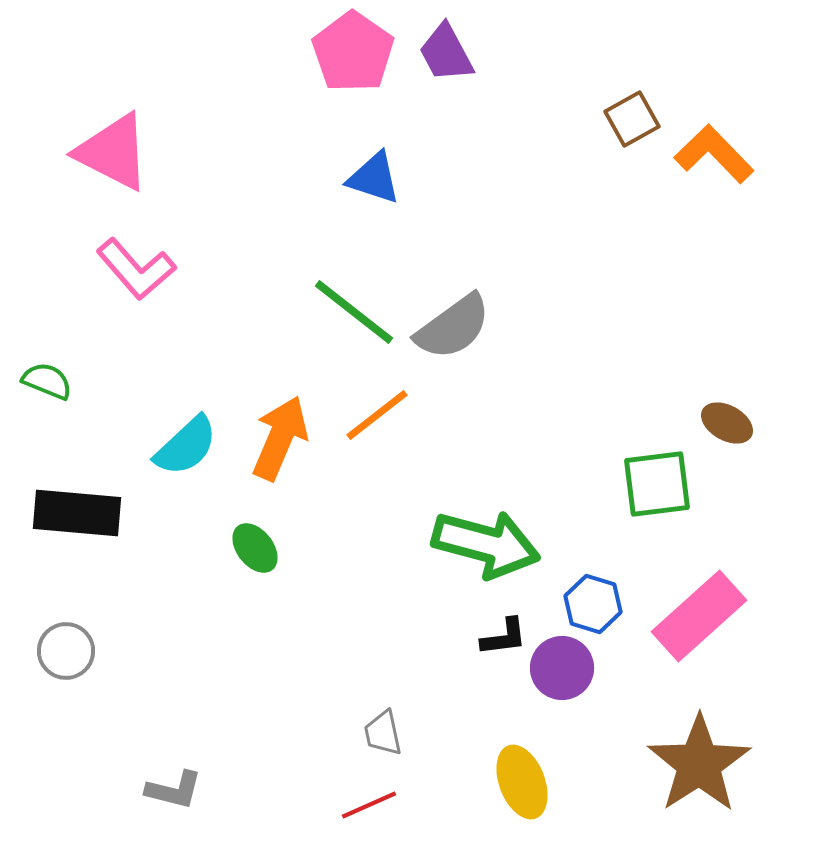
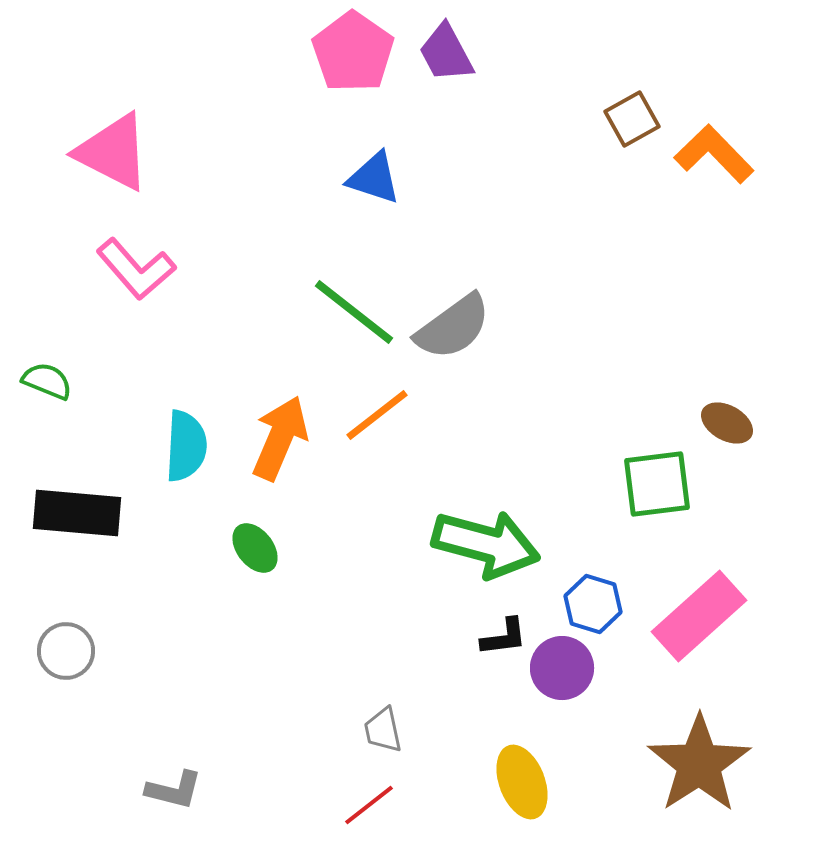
cyan semicircle: rotated 44 degrees counterclockwise
gray trapezoid: moved 3 px up
red line: rotated 14 degrees counterclockwise
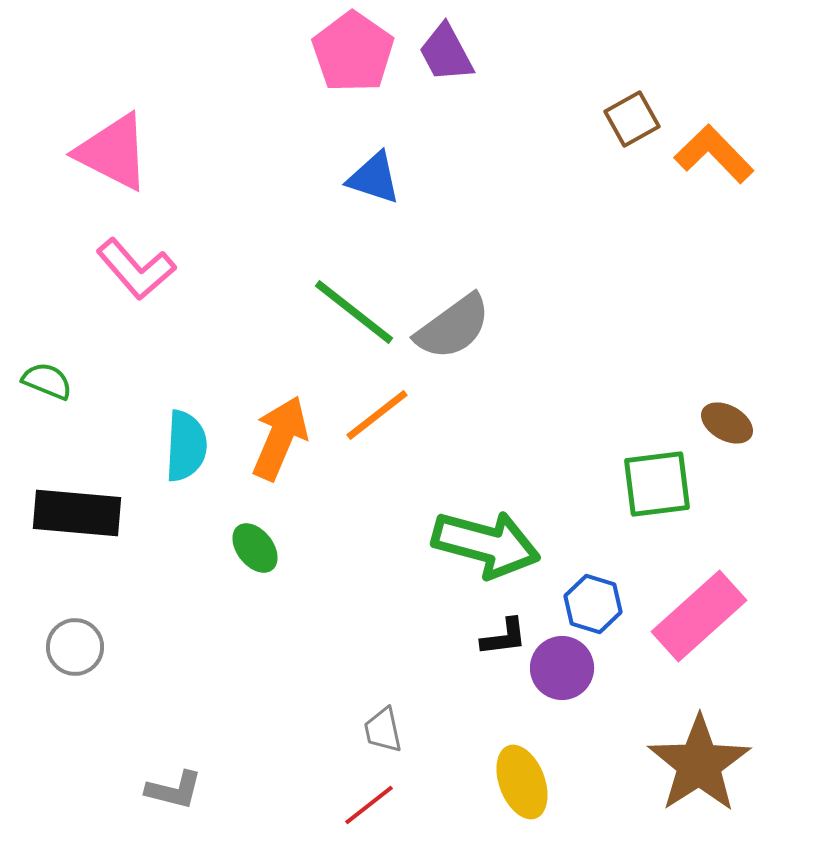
gray circle: moved 9 px right, 4 px up
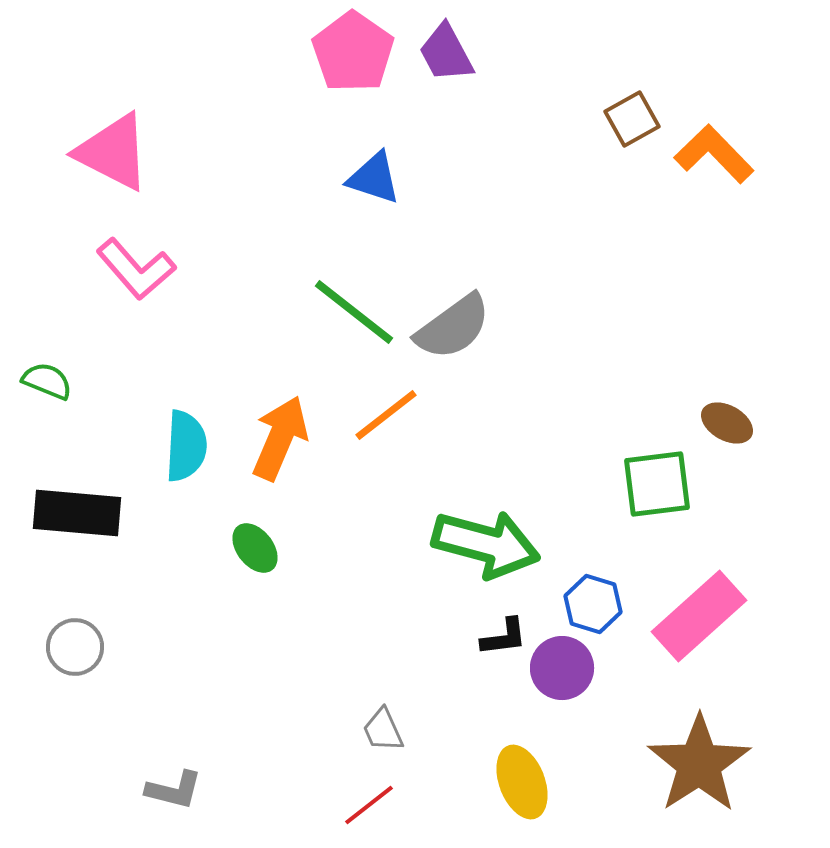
orange line: moved 9 px right
gray trapezoid: rotated 12 degrees counterclockwise
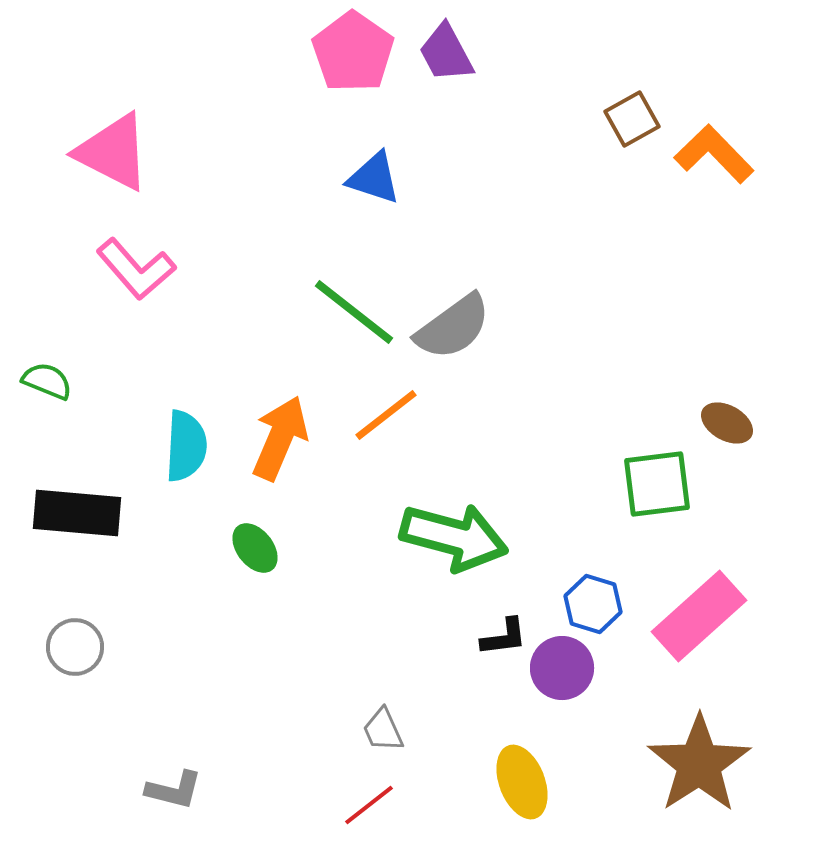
green arrow: moved 32 px left, 7 px up
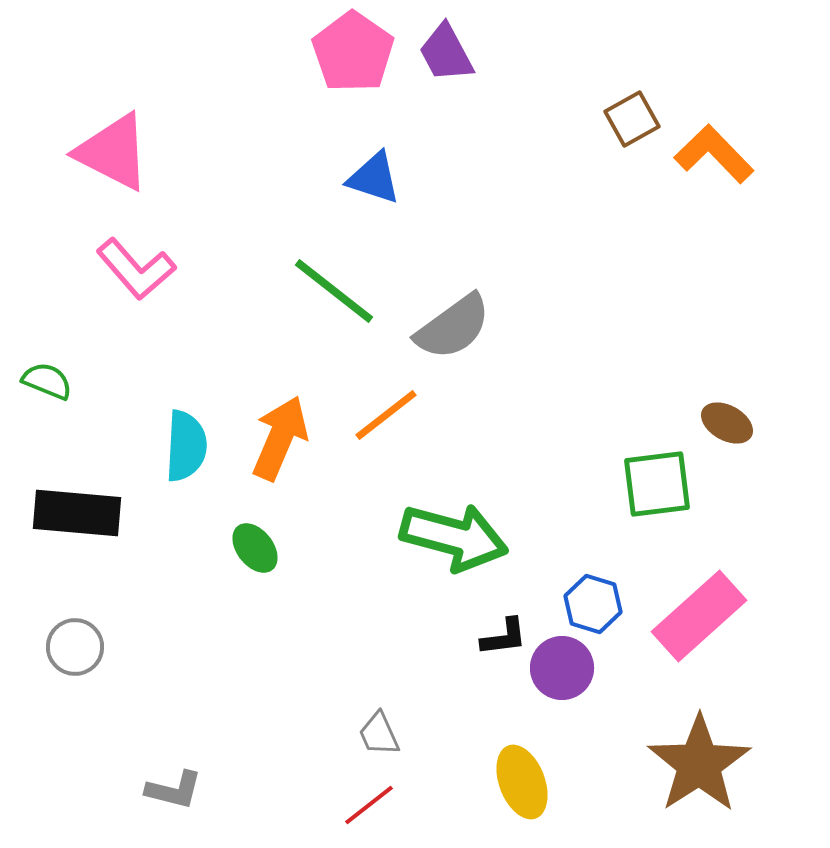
green line: moved 20 px left, 21 px up
gray trapezoid: moved 4 px left, 4 px down
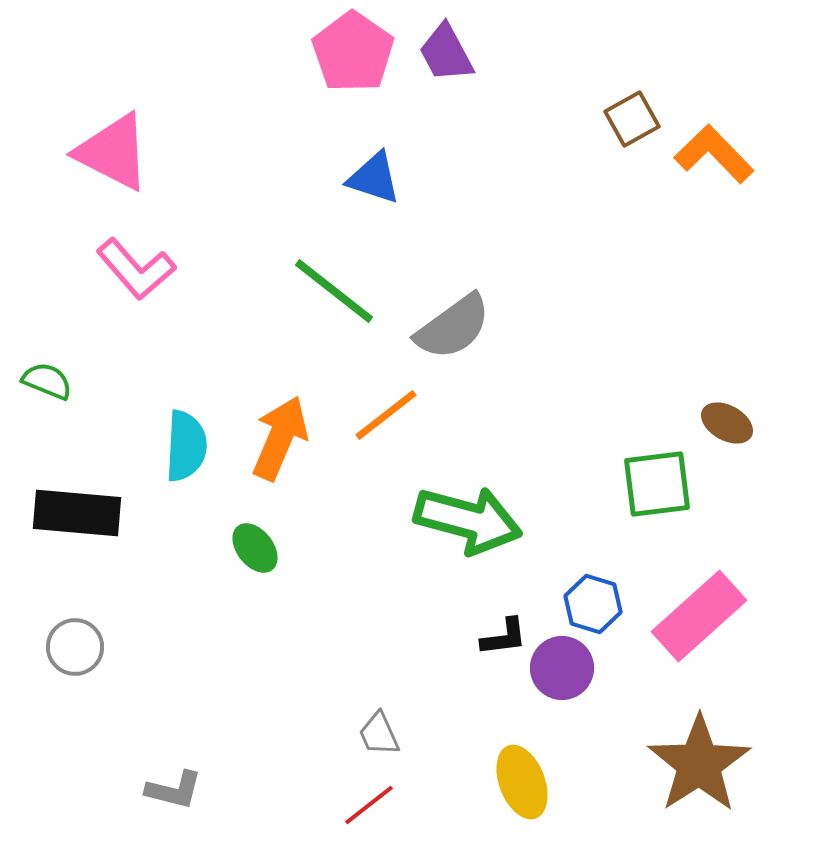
green arrow: moved 14 px right, 17 px up
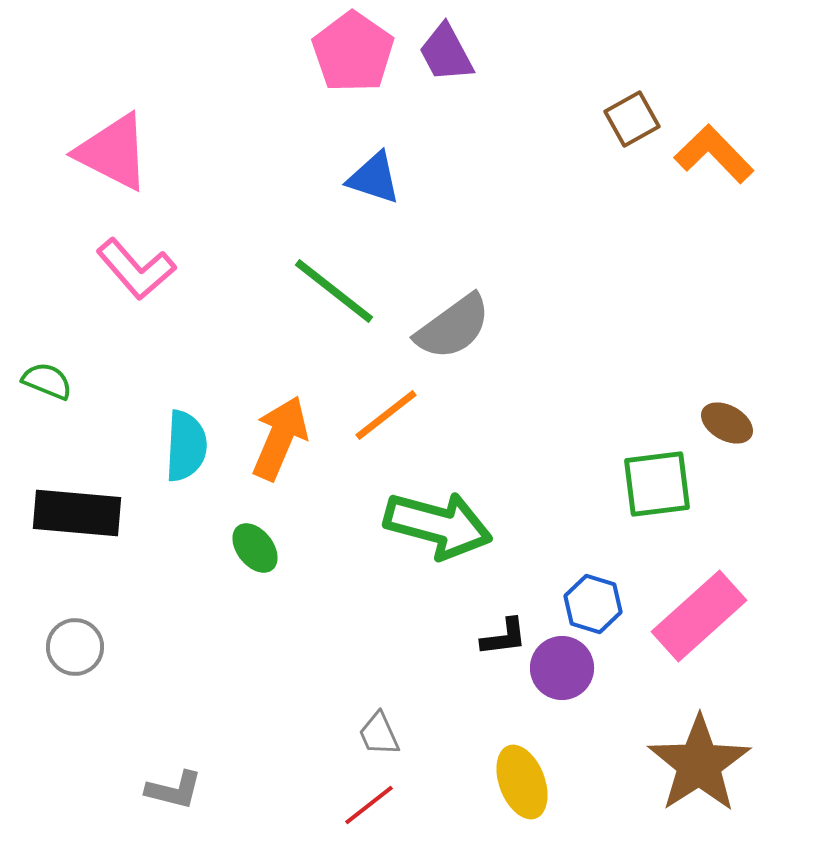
green arrow: moved 30 px left, 5 px down
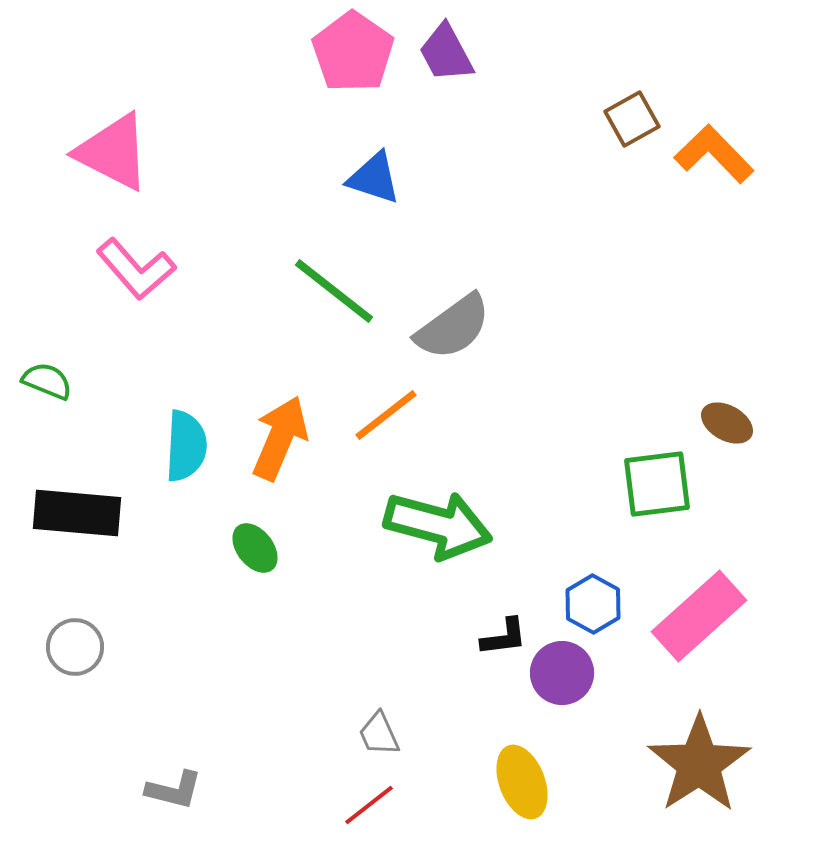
blue hexagon: rotated 12 degrees clockwise
purple circle: moved 5 px down
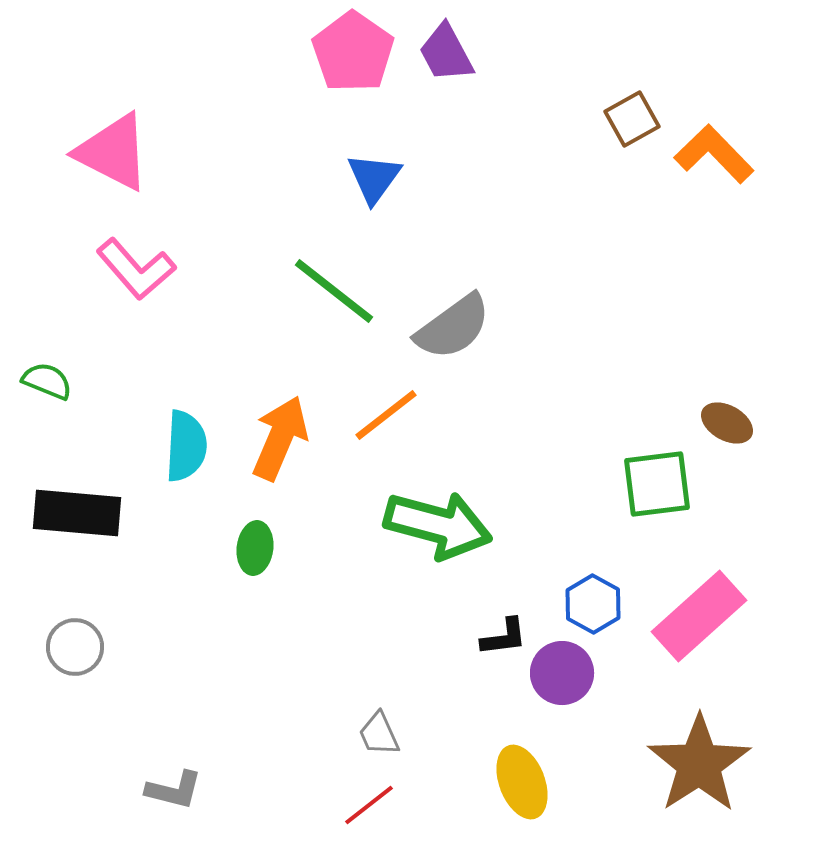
blue triangle: rotated 48 degrees clockwise
green ellipse: rotated 45 degrees clockwise
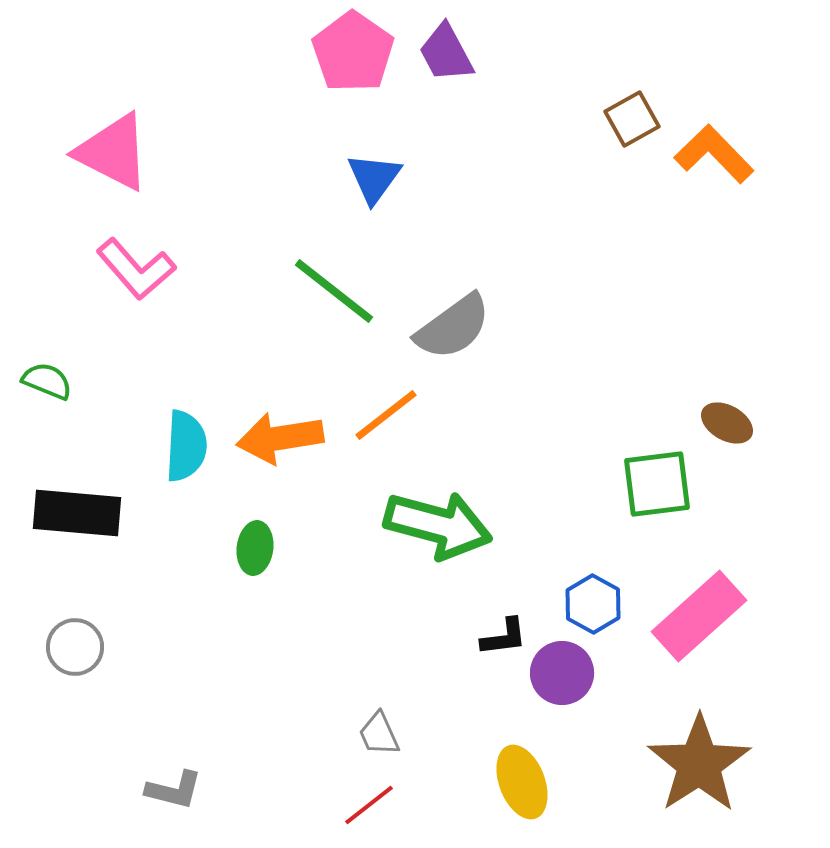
orange arrow: rotated 122 degrees counterclockwise
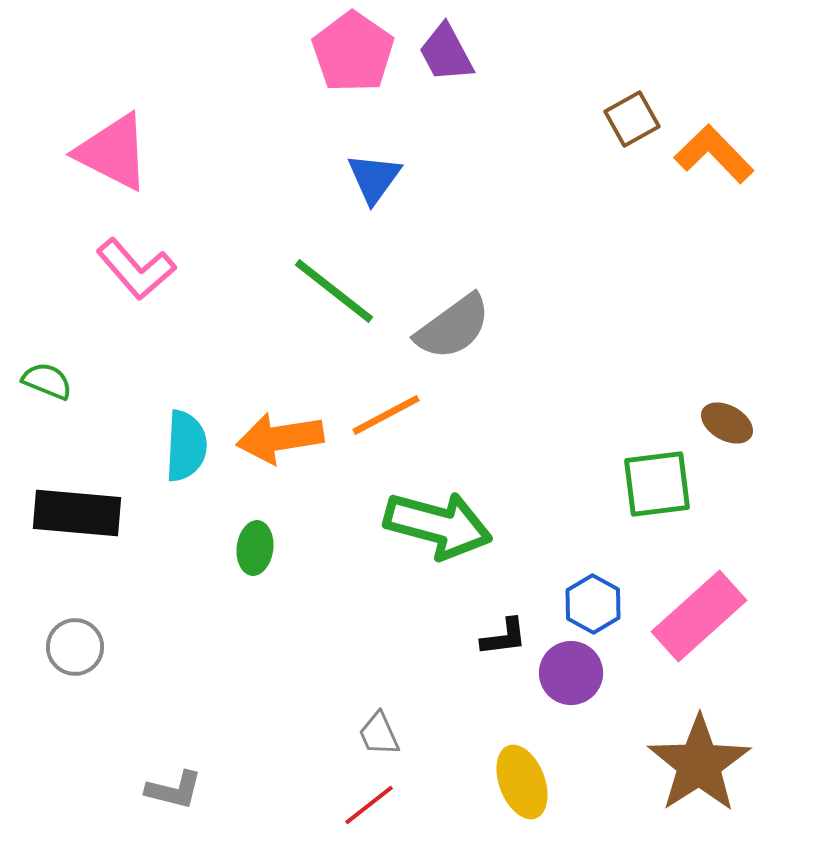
orange line: rotated 10 degrees clockwise
purple circle: moved 9 px right
